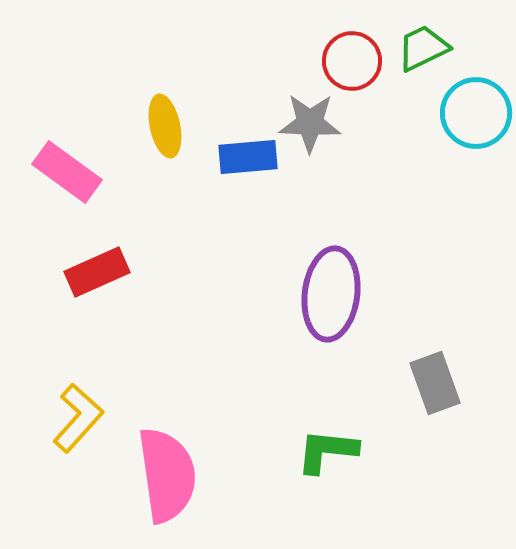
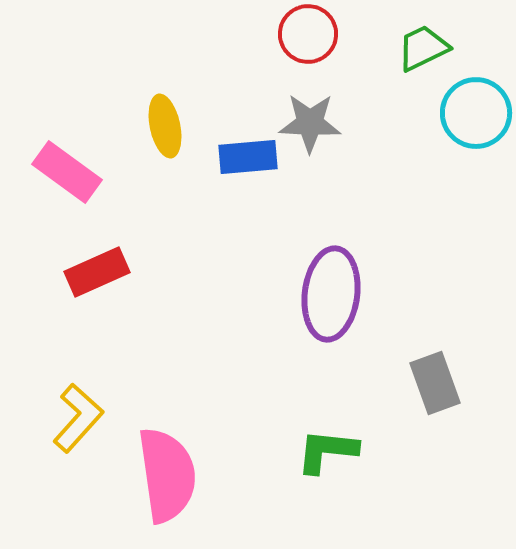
red circle: moved 44 px left, 27 px up
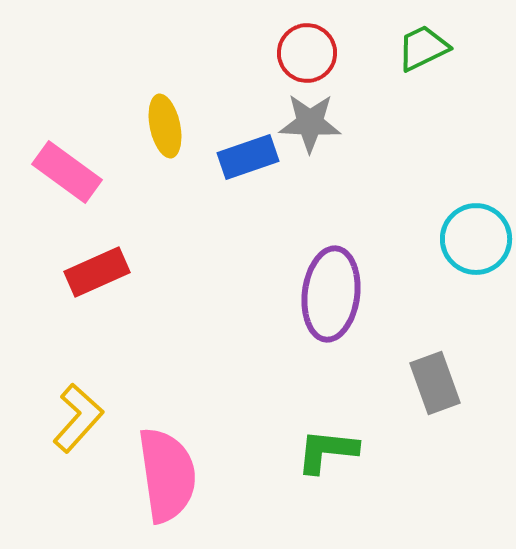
red circle: moved 1 px left, 19 px down
cyan circle: moved 126 px down
blue rectangle: rotated 14 degrees counterclockwise
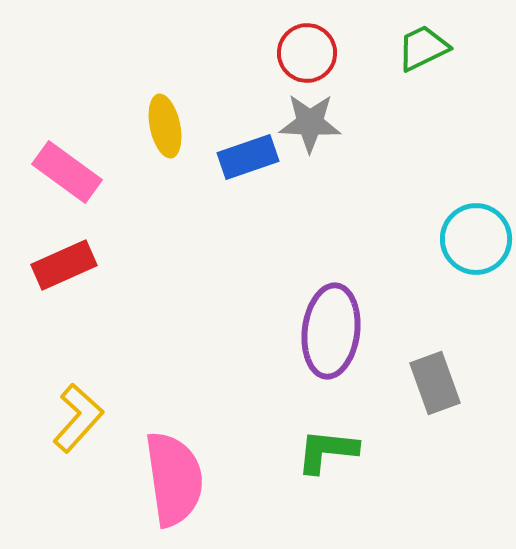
red rectangle: moved 33 px left, 7 px up
purple ellipse: moved 37 px down
pink semicircle: moved 7 px right, 4 px down
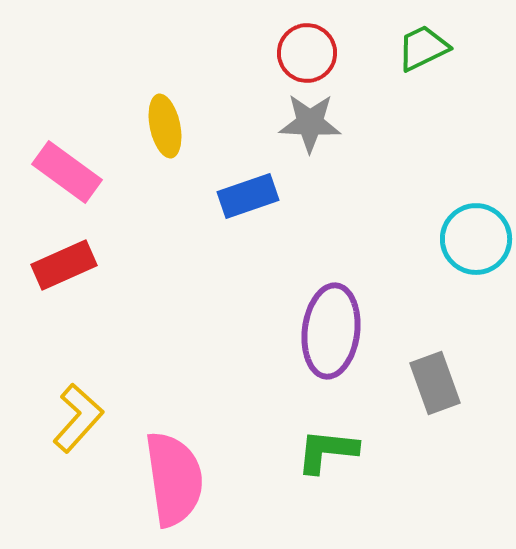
blue rectangle: moved 39 px down
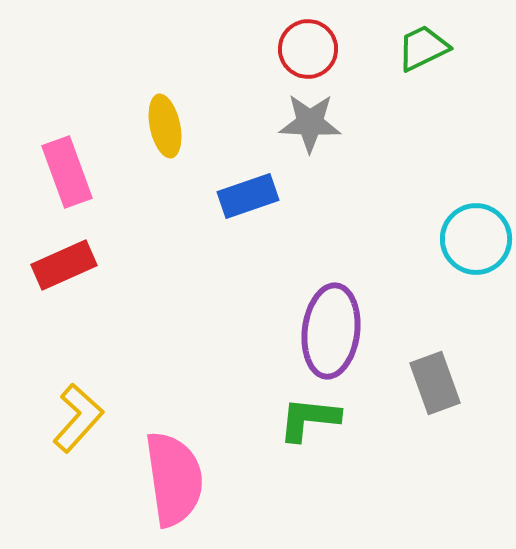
red circle: moved 1 px right, 4 px up
pink rectangle: rotated 34 degrees clockwise
green L-shape: moved 18 px left, 32 px up
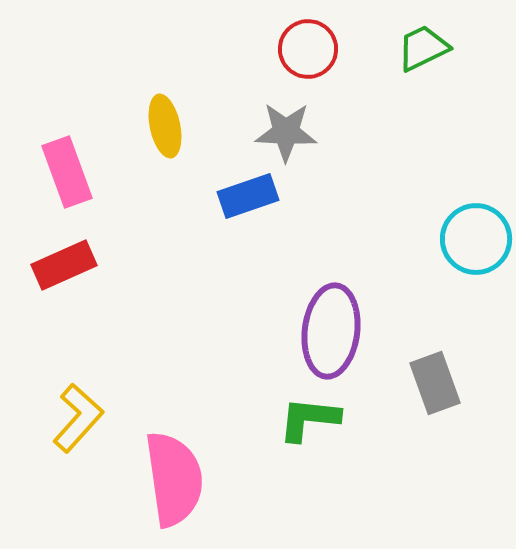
gray star: moved 24 px left, 9 px down
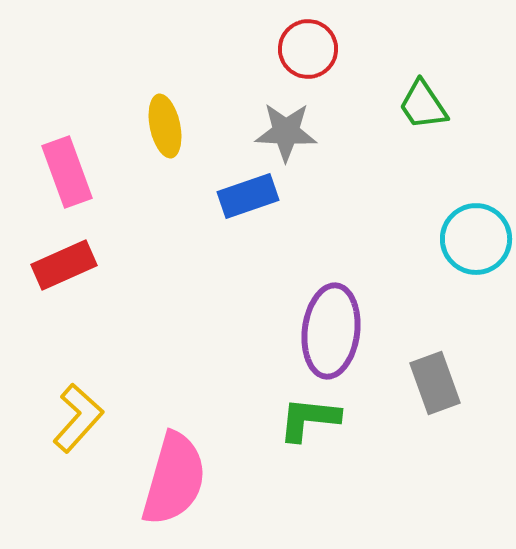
green trapezoid: moved 57 px down; rotated 98 degrees counterclockwise
pink semicircle: rotated 24 degrees clockwise
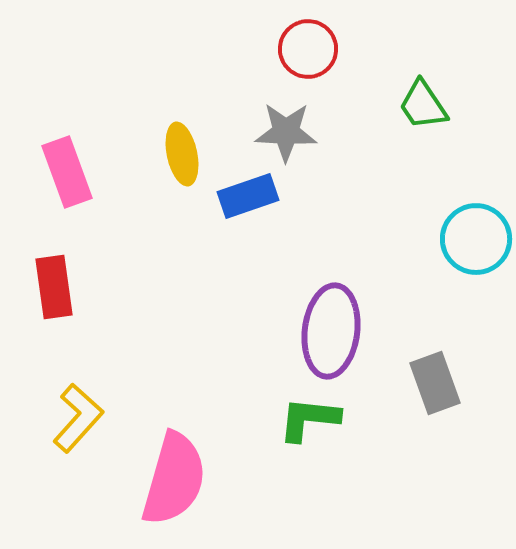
yellow ellipse: moved 17 px right, 28 px down
red rectangle: moved 10 px left, 22 px down; rotated 74 degrees counterclockwise
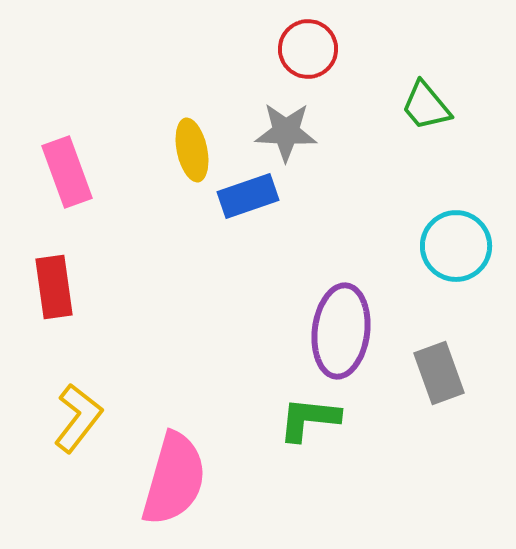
green trapezoid: moved 3 px right, 1 px down; rotated 6 degrees counterclockwise
yellow ellipse: moved 10 px right, 4 px up
cyan circle: moved 20 px left, 7 px down
purple ellipse: moved 10 px right
gray rectangle: moved 4 px right, 10 px up
yellow L-shape: rotated 4 degrees counterclockwise
